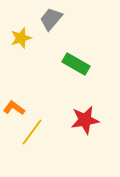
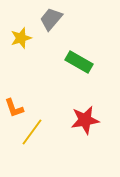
green rectangle: moved 3 px right, 2 px up
orange L-shape: rotated 145 degrees counterclockwise
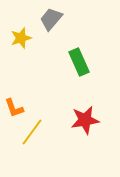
green rectangle: rotated 36 degrees clockwise
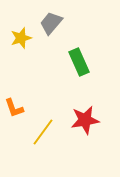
gray trapezoid: moved 4 px down
yellow line: moved 11 px right
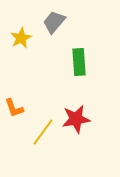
gray trapezoid: moved 3 px right, 1 px up
yellow star: rotated 10 degrees counterclockwise
green rectangle: rotated 20 degrees clockwise
red star: moved 9 px left, 1 px up
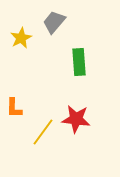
orange L-shape: rotated 20 degrees clockwise
red star: rotated 16 degrees clockwise
